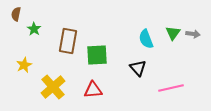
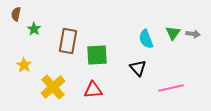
yellow star: rotated 14 degrees counterclockwise
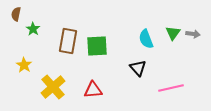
green star: moved 1 px left
green square: moved 9 px up
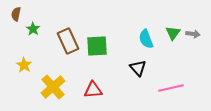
brown rectangle: rotated 35 degrees counterclockwise
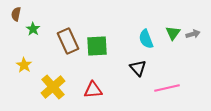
gray arrow: rotated 24 degrees counterclockwise
pink line: moved 4 px left
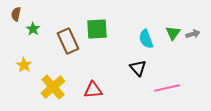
green square: moved 17 px up
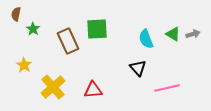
green triangle: moved 1 px down; rotated 35 degrees counterclockwise
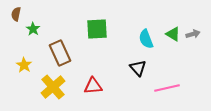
brown rectangle: moved 8 px left, 12 px down
red triangle: moved 4 px up
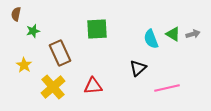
green star: moved 2 px down; rotated 24 degrees clockwise
cyan semicircle: moved 5 px right
black triangle: rotated 30 degrees clockwise
